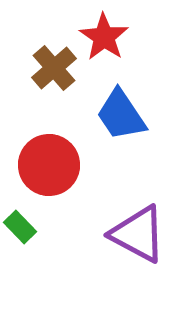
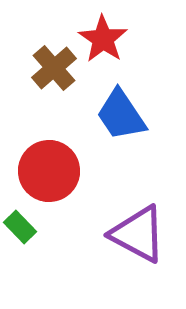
red star: moved 1 px left, 2 px down
red circle: moved 6 px down
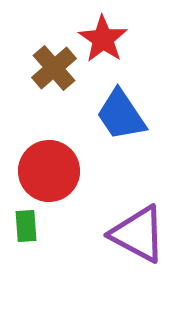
green rectangle: moved 6 px right, 1 px up; rotated 40 degrees clockwise
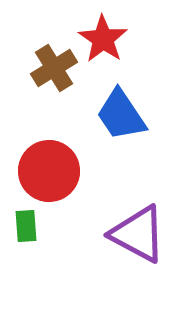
brown cross: rotated 9 degrees clockwise
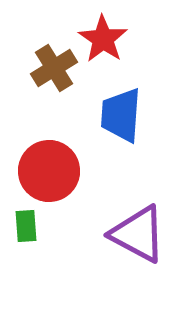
blue trapezoid: rotated 38 degrees clockwise
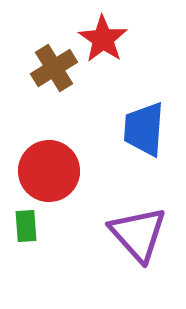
blue trapezoid: moved 23 px right, 14 px down
purple triangle: rotated 20 degrees clockwise
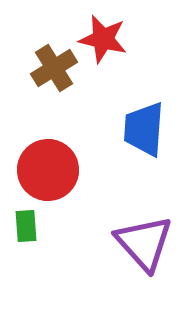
red star: rotated 21 degrees counterclockwise
red circle: moved 1 px left, 1 px up
purple triangle: moved 6 px right, 9 px down
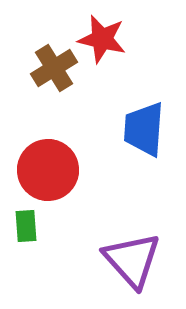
red star: moved 1 px left
purple triangle: moved 12 px left, 17 px down
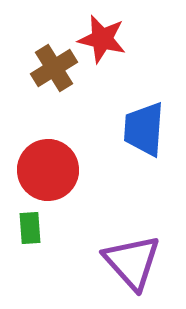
green rectangle: moved 4 px right, 2 px down
purple triangle: moved 2 px down
